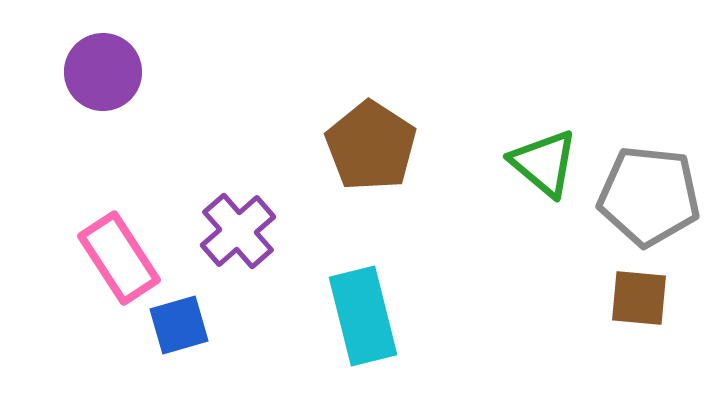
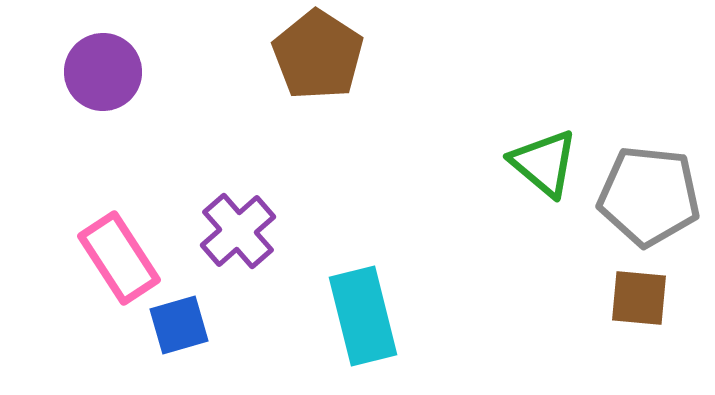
brown pentagon: moved 53 px left, 91 px up
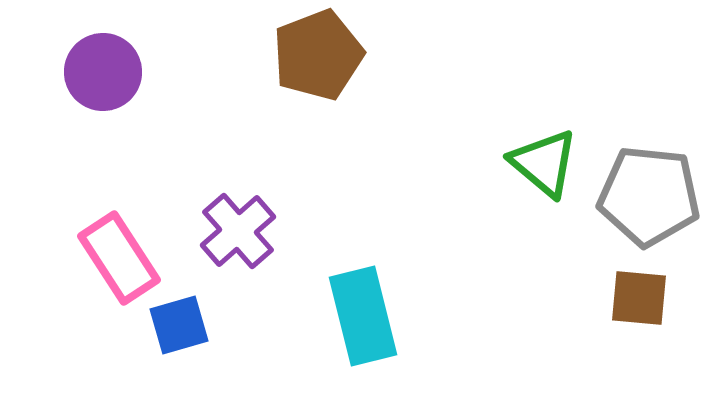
brown pentagon: rotated 18 degrees clockwise
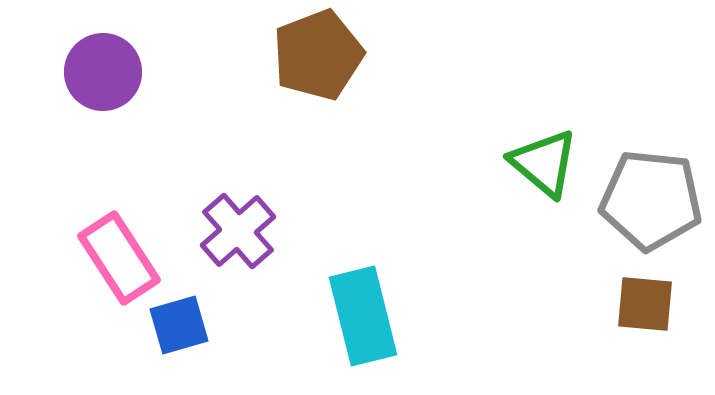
gray pentagon: moved 2 px right, 4 px down
brown square: moved 6 px right, 6 px down
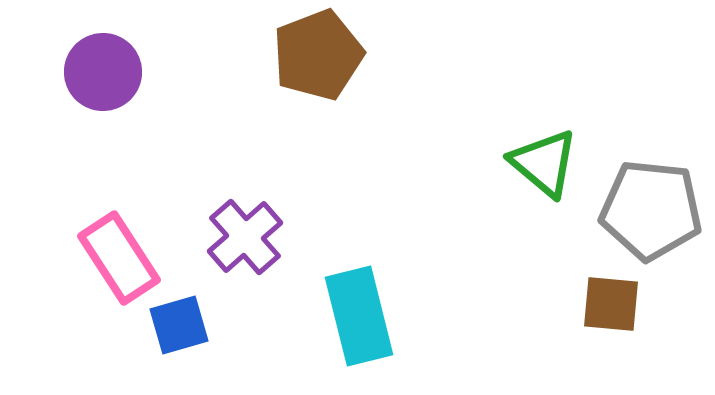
gray pentagon: moved 10 px down
purple cross: moved 7 px right, 6 px down
brown square: moved 34 px left
cyan rectangle: moved 4 px left
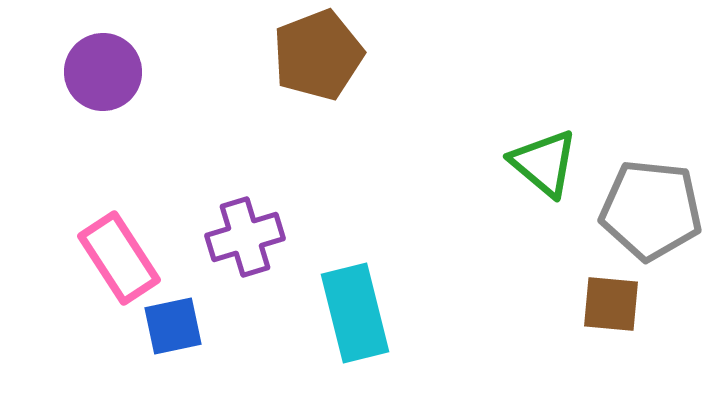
purple cross: rotated 24 degrees clockwise
cyan rectangle: moved 4 px left, 3 px up
blue square: moved 6 px left, 1 px down; rotated 4 degrees clockwise
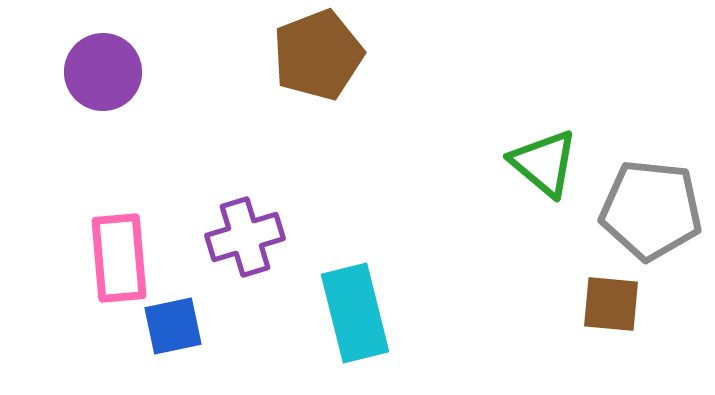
pink rectangle: rotated 28 degrees clockwise
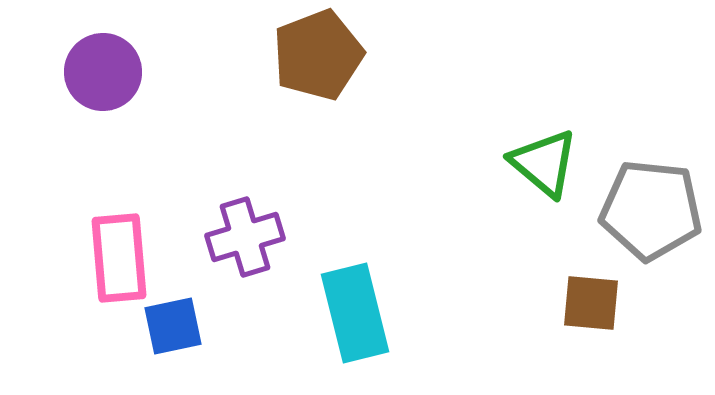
brown square: moved 20 px left, 1 px up
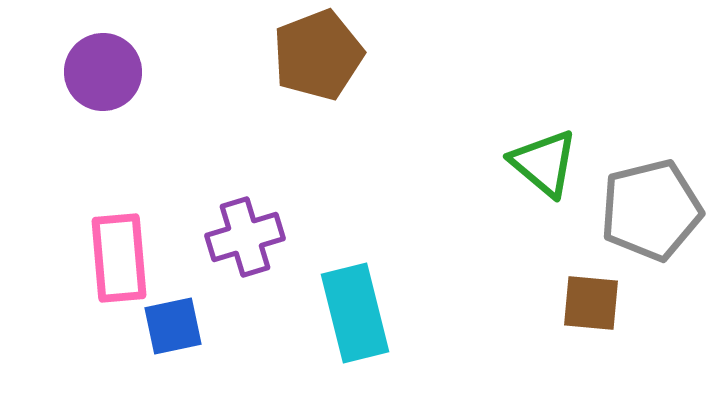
gray pentagon: rotated 20 degrees counterclockwise
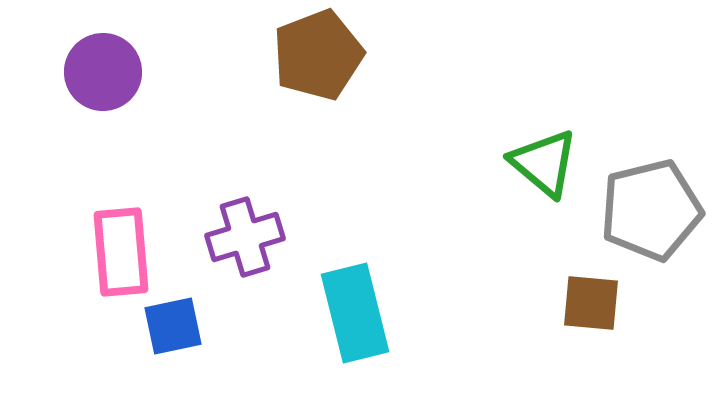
pink rectangle: moved 2 px right, 6 px up
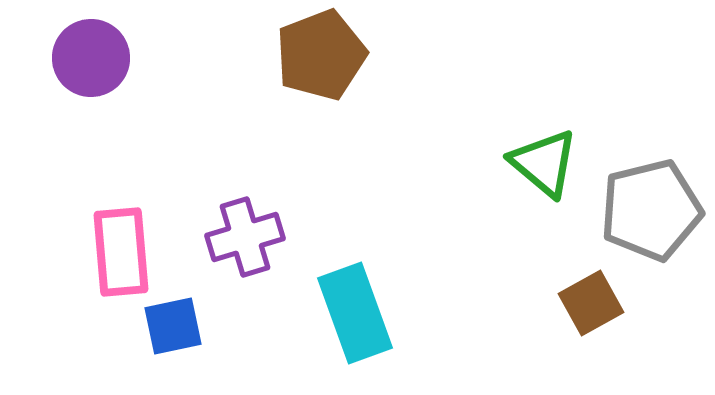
brown pentagon: moved 3 px right
purple circle: moved 12 px left, 14 px up
brown square: rotated 34 degrees counterclockwise
cyan rectangle: rotated 6 degrees counterclockwise
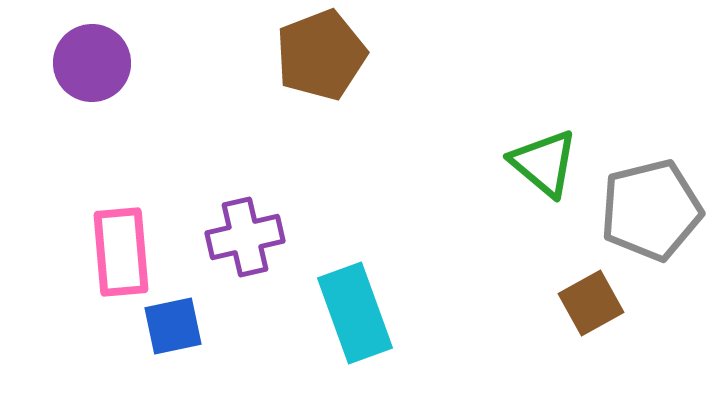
purple circle: moved 1 px right, 5 px down
purple cross: rotated 4 degrees clockwise
